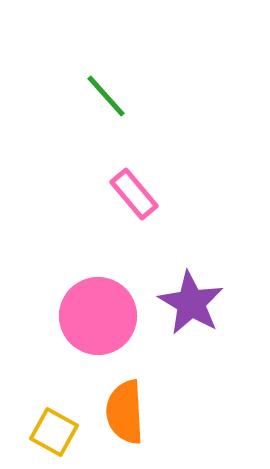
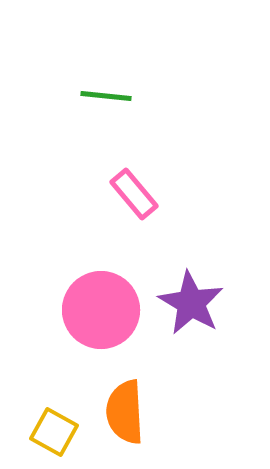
green line: rotated 42 degrees counterclockwise
pink circle: moved 3 px right, 6 px up
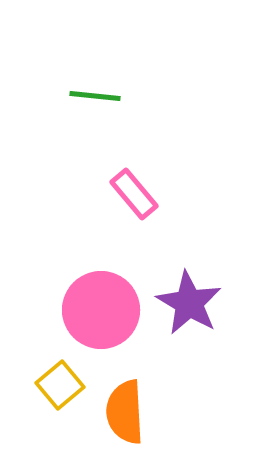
green line: moved 11 px left
purple star: moved 2 px left
yellow square: moved 6 px right, 47 px up; rotated 21 degrees clockwise
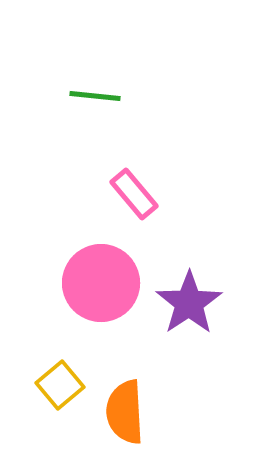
purple star: rotated 8 degrees clockwise
pink circle: moved 27 px up
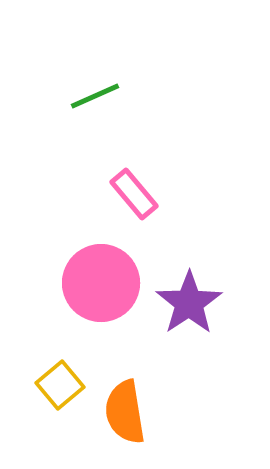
green line: rotated 30 degrees counterclockwise
orange semicircle: rotated 6 degrees counterclockwise
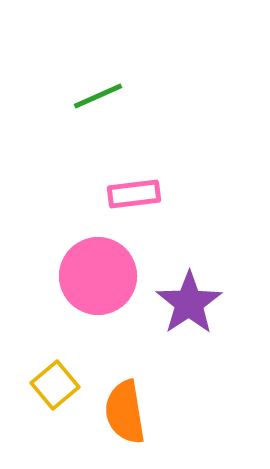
green line: moved 3 px right
pink rectangle: rotated 57 degrees counterclockwise
pink circle: moved 3 px left, 7 px up
yellow square: moved 5 px left
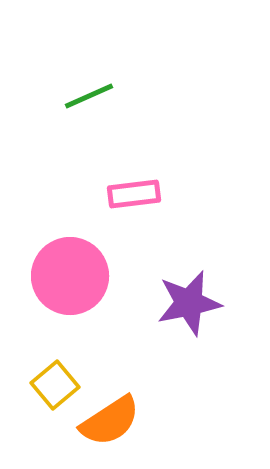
green line: moved 9 px left
pink circle: moved 28 px left
purple star: rotated 22 degrees clockwise
orange semicircle: moved 15 px left, 9 px down; rotated 114 degrees counterclockwise
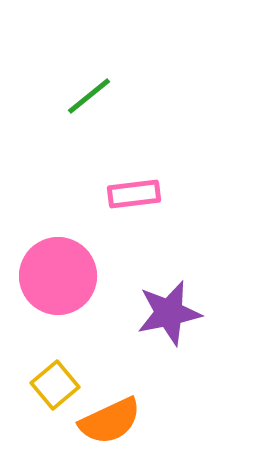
green line: rotated 15 degrees counterclockwise
pink circle: moved 12 px left
purple star: moved 20 px left, 10 px down
orange semicircle: rotated 8 degrees clockwise
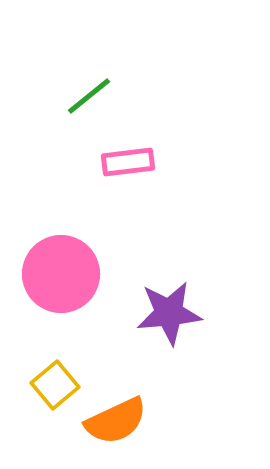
pink rectangle: moved 6 px left, 32 px up
pink circle: moved 3 px right, 2 px up
purple star: rotated 6 degrees clockwise
orange semicircle: moved 6 px right
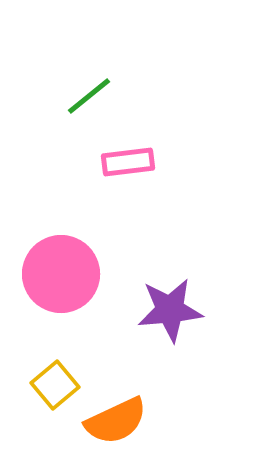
purple star: moved 1 px right, 3 px up
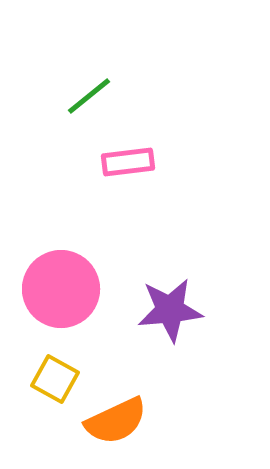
pink circle: moved 15 px down
yellow square: moved 6 px up; rotated 21 degrees counterclockwise
